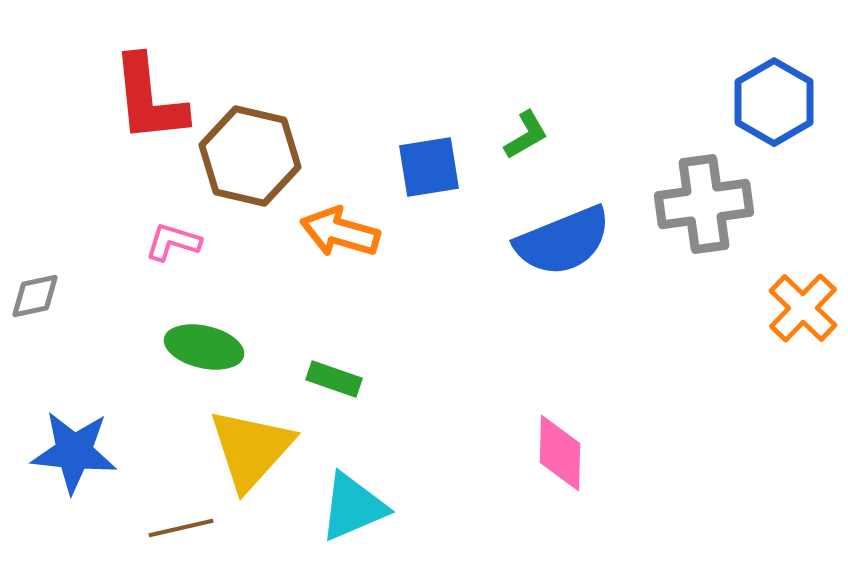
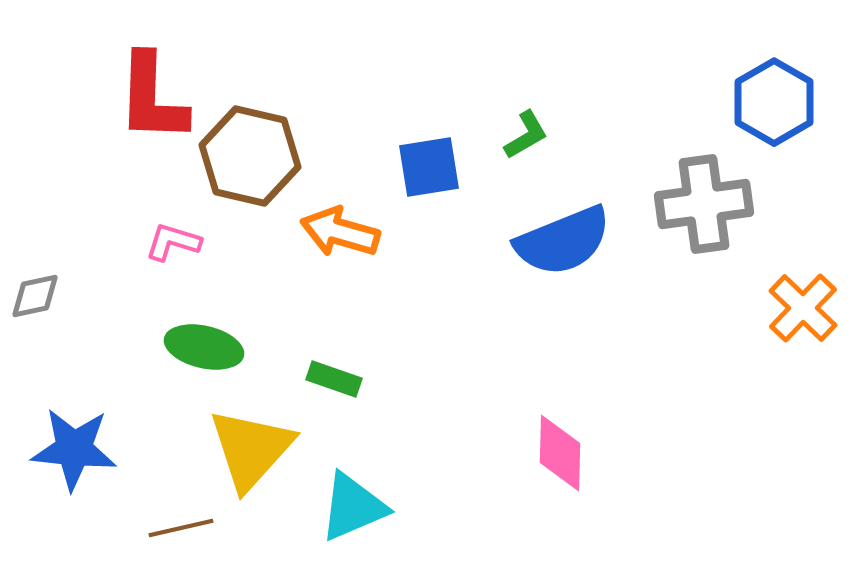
red L-shape: moved 3 px right, 1 px up; rotated 8 degrees clockwise
blue star: moved 3 px up
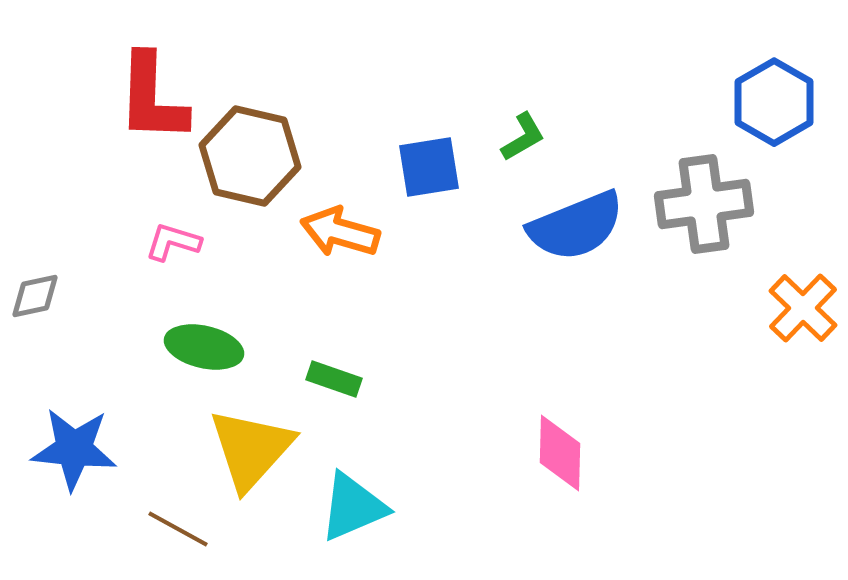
green L-shape: moved 3 px left, 2 px down
blue semicircle: moved 13 px right, 15 px up
brown line: moved 3 px left, 1 px down; rotated 42 degrees clockwise
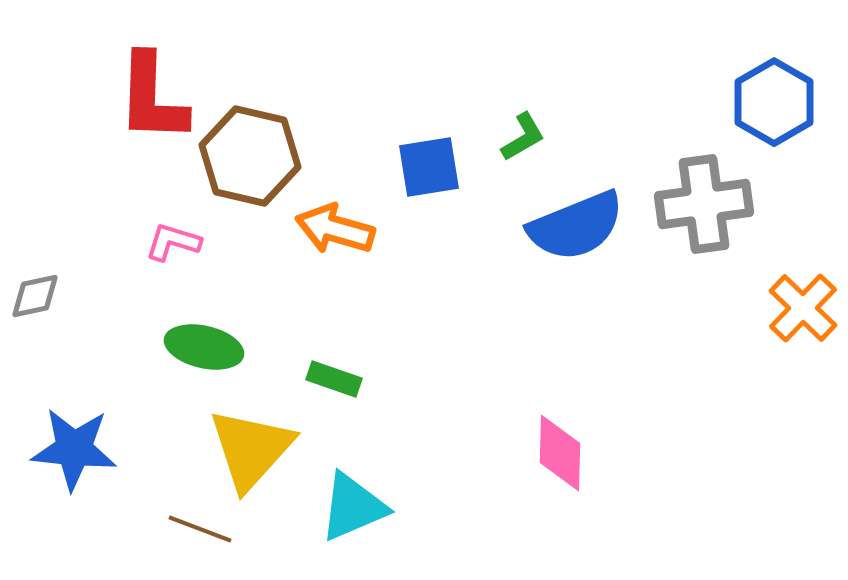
orange arrow: moved 5 px left, 3 px up
brown line: moved 22 px right; rotated 8 degrees counterclockwise
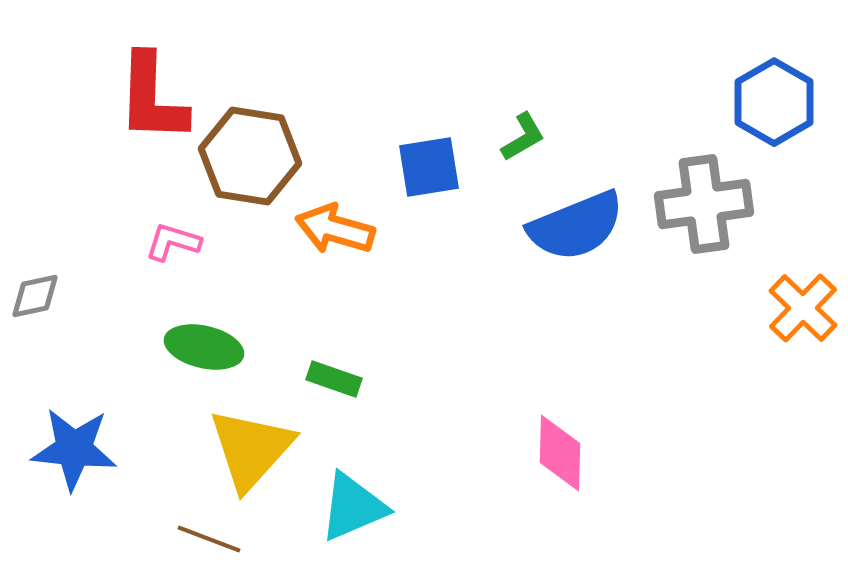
brown hexagon: rotated 4 degrees counterclockwise
brown line: moved 9 px right, 10 px down
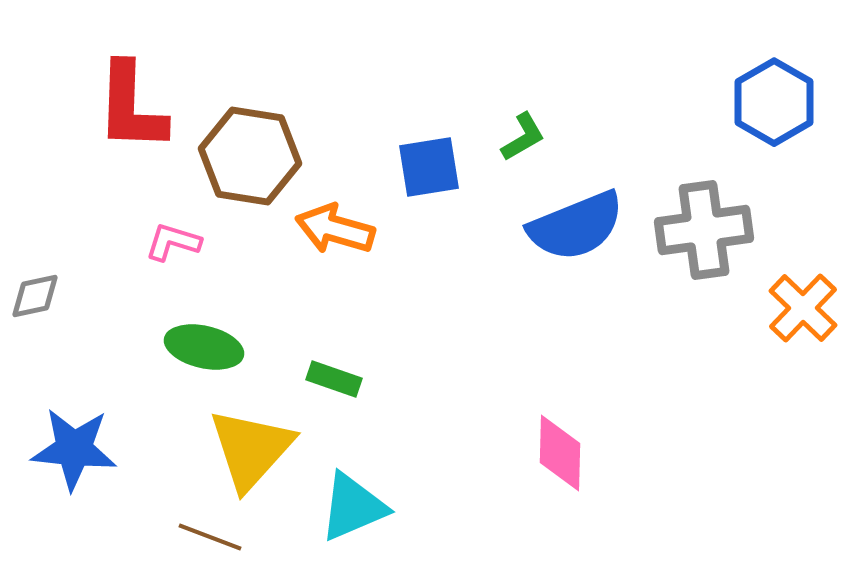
red L-shape: moved 21 px left, 9 px down
gray cross: moved 26 px down
brown line: moved 1 px right, 2 px up
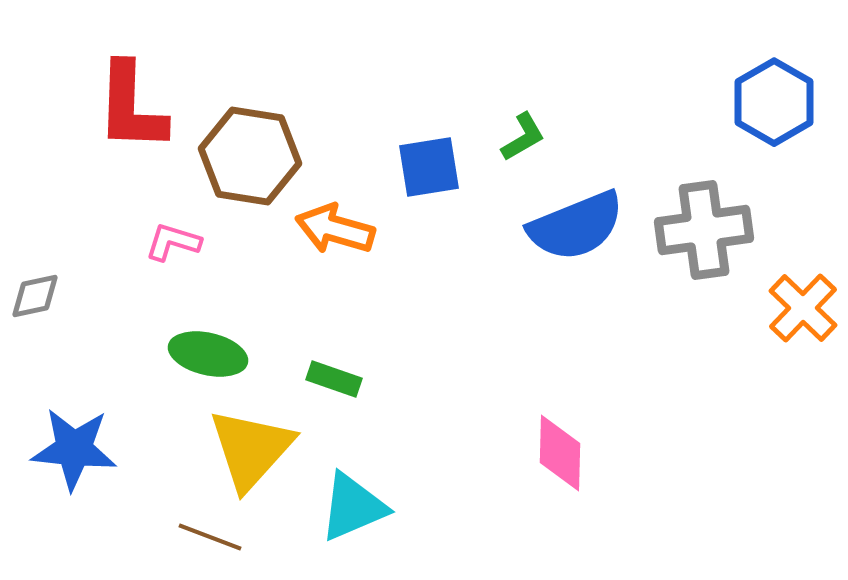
green ellipse: moved 4 px right, 7 px down
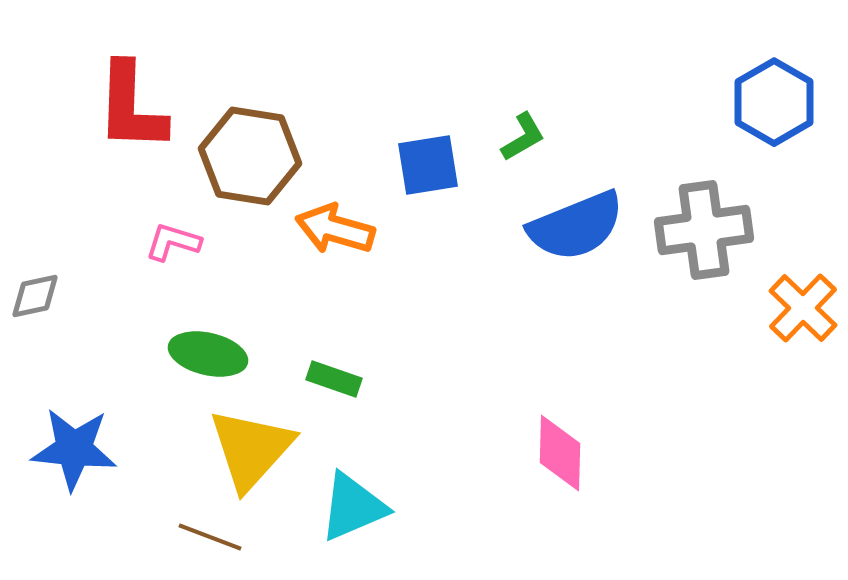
blue square: moved 1 px left, 2 px up
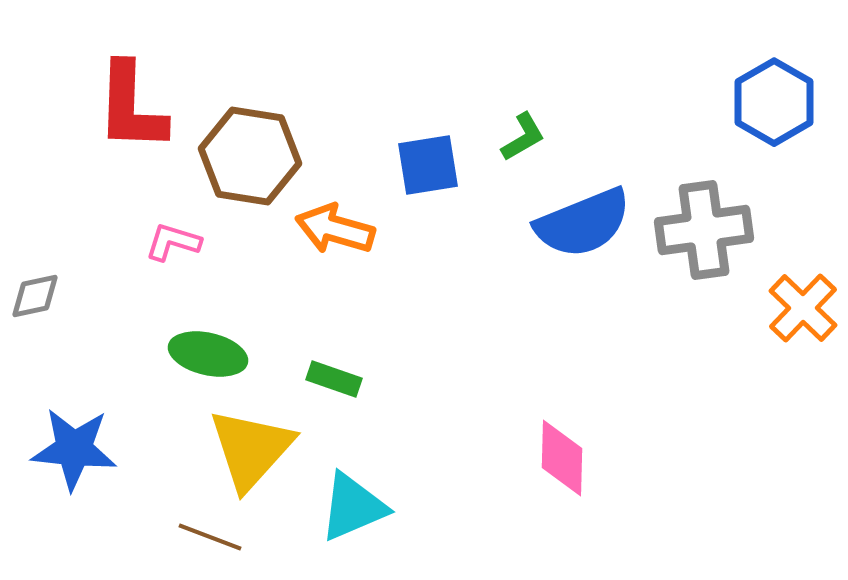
blue semicircle: moved 7 px right, 3 px up
pink diamond: moved 2 px right, 5 px down
